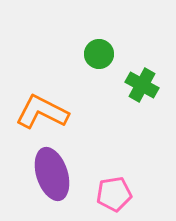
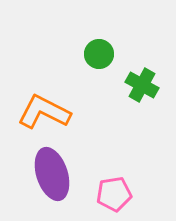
orange L-shape: moved 2 px right
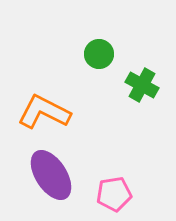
purple ellipse: moved 1 px left, 1 px down; rotated 15 degrees counterclockwise
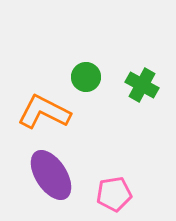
green circle: moved 13 px left, 23 px down
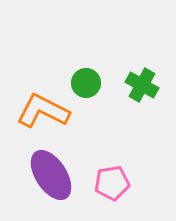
green circle: moved 6 px down
orange L-shape: moved 1 px left, 1 px up
pink pentagon: moved 2 px left, 11 px up
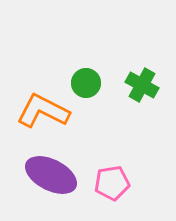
purple ellipse: rotated 30 degrees counterclockwise
